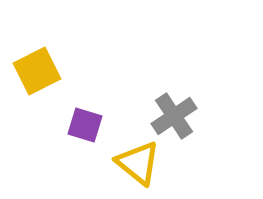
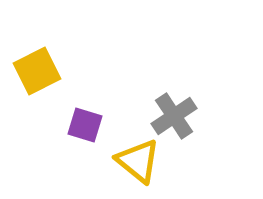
yellow triangle: moved 2 px up
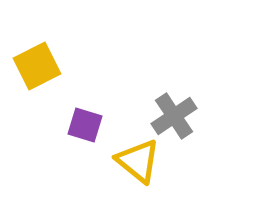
yellow square: moved 5 px up
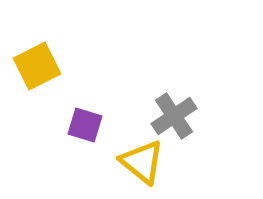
yellow triangle: moved 4 px right, 1 px down
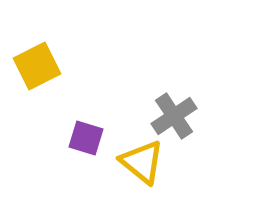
purple square: moved 1 px right, 13 px down
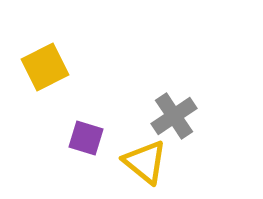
yellow square: moved 8 px right, 1 px down
yellow triangle: moved 3 px right
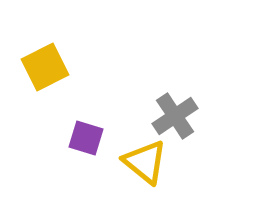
gray cross: moved 1 px right
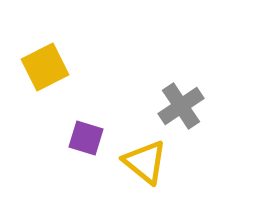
gray cross: moved 6 px right, 10 px up
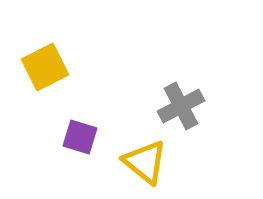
gray cross: rotated 6 degrees clockwise
purple square: moved 6 px left, 1 px up
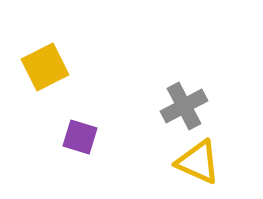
gray cross: moved 3 px right
yellow triangle: moved 53 px right; rotated 15 degrees counterclockwise
